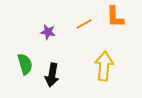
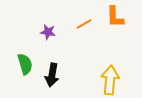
yellow arrow: moved 6 px right, 14 px down
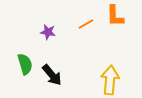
orange L-shape: moved 1 px up
orange line: moved 2 px right
black arrow: rotated 50 degrees counterclockwise
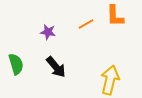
green semicircle: moved 9 px left
black arrow: moved 4 px right, 8 px up
yellow arrow: rotated 8 degrees clockwise
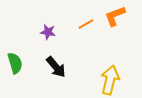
orange L-shape: rotated 70 degrees clockwise
green semicircle: moved 1 px left, 1 px up
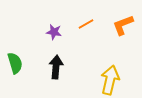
orange L-shape: moved 8 px right, 9 px down
purple star: moved 6 px right
black arrow: rotated 135 degrees counterclockwise
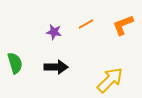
black arrow: rotated 85 degrees clockwise
yellow arrow: rotated 32 degrees clockwise
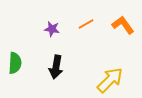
orange L-shape: rotated 75 degrees clockwise
purple star: moved 2 px left, 3 px up
green semicircle: rotated 20 degrees clockwise
black arrow: rotated 100 degrees clockwise
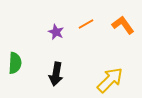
purple star: moved 4 px right, 3 px down; rotated 14 degrees clockwise
black arrow: moved 7 px down
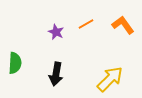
yellow arrow: moved 1 px up
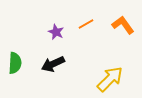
black arrow: moved 3 px left, 10 px up; rotated 55 degrees clockwise
